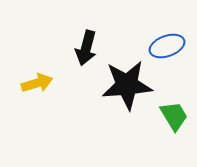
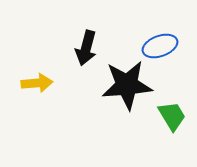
blue ellipse: moved 7 px left
yellow arrow: rotated 12 degrees clockwise
green trapezoid: moved 2 px left
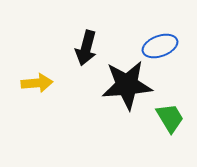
green trapezoid: moved 2 px left, 2 px down
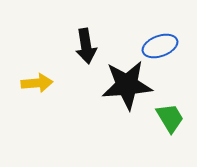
black arrow: moved 2 px up; rotated 24 degrees counterclockwise
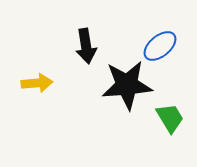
blue ellipse: rotated 20 degrees counterclockwise
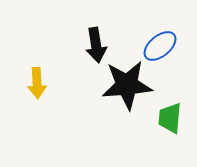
black arrow: moved 10 px right, 1 px up
yellow arrow: rotated 92 degrees clockwise
green trapezoid: rotated 144 degrees counterclockwise
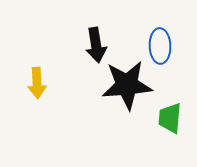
blue ellipse: rotated 52 degrees counterclockwise
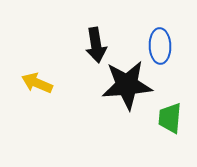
yellow arrow: rotated 116 degrees clockwise
